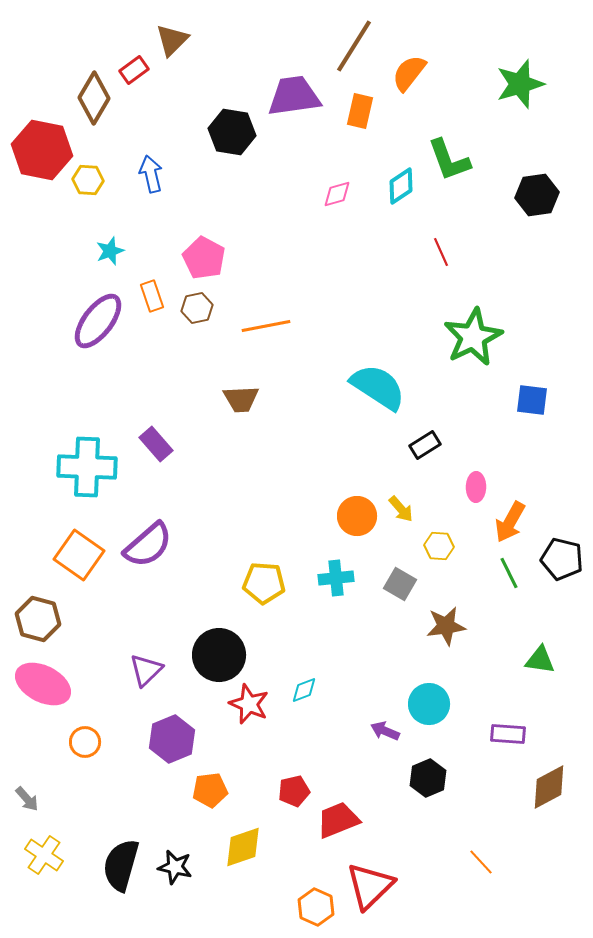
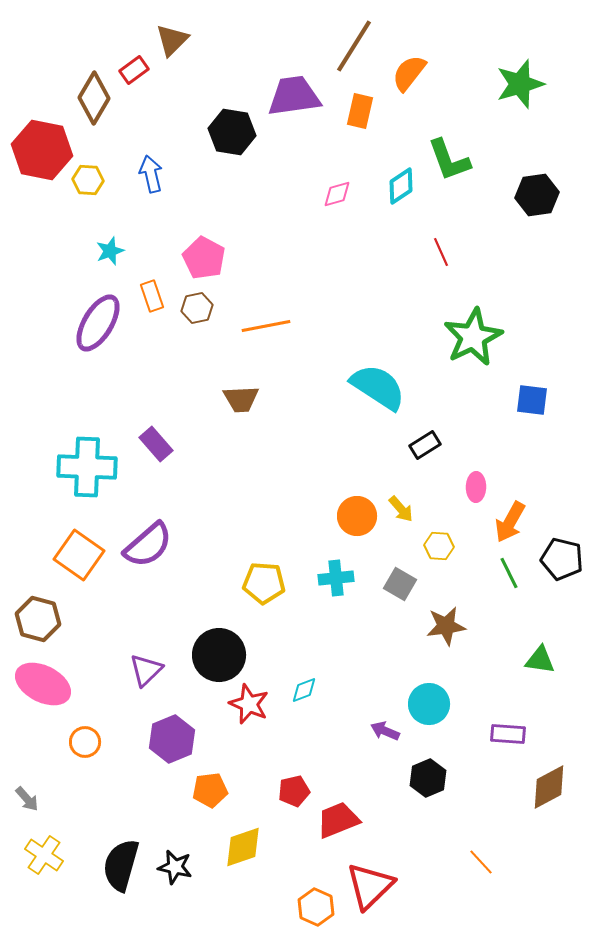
purple ellipse at (98, 321): moved 2 px down; rotated 6 degrees counterclockwise
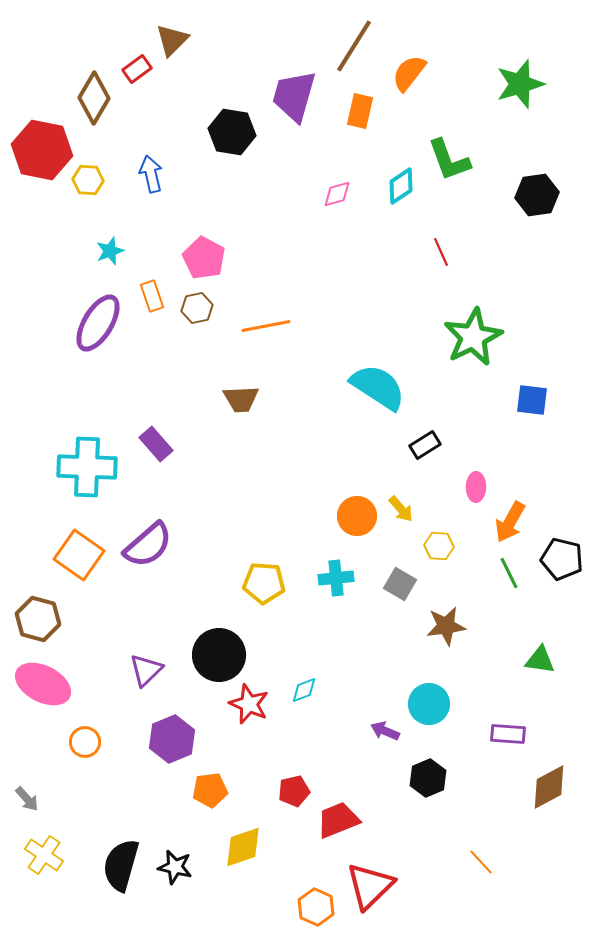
red rectangle at (134, 70): moved 3 px right, 1 px up
purple trapezoid at (294, 96): rotated 66 degrees counterclockwise
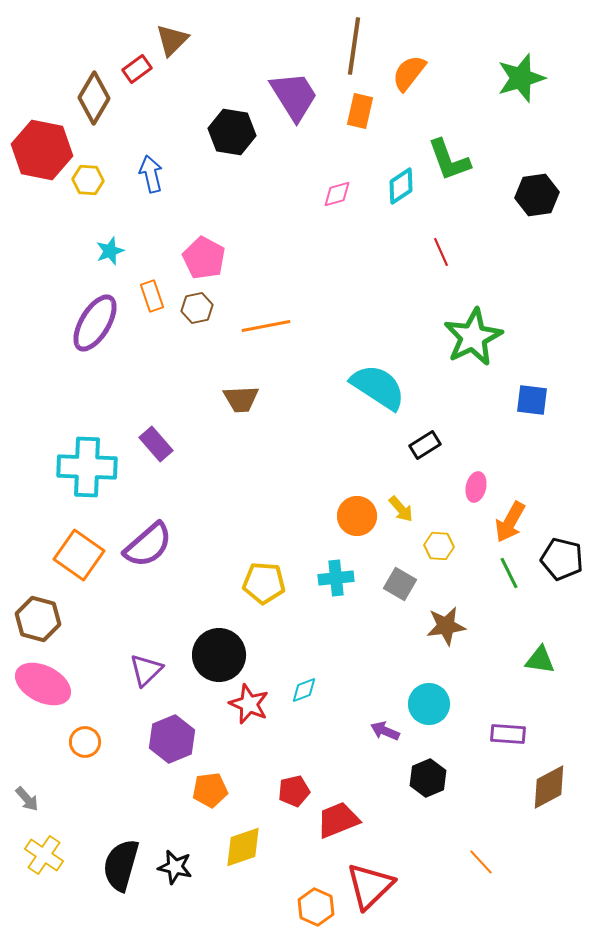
brown line at (354, 46): rotated 24 degrees counterclockwise
green star at (520, 84): moved 1 px right, 6 px up
purple trapezoid at (294, 96): rotated 132 degrees clockwise
purple ellipse at (98, 323): moved 3 px left
pink ellipse at (476, 487): rotated 12 degrees clockwise
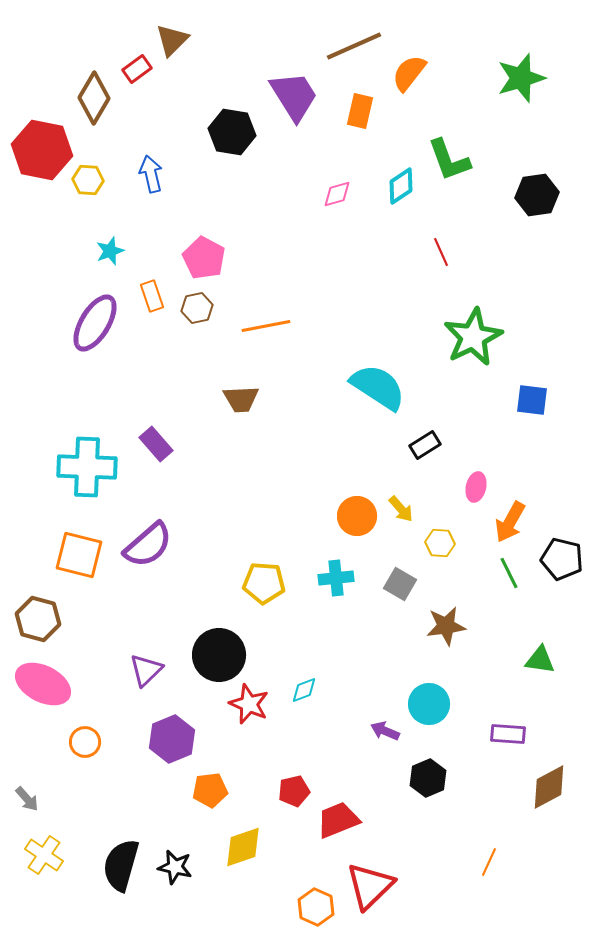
brown line at (354, 46): rotated 58 degrees clockwise
yellow hexagon at (439, 546): moved 1 px right, 3 px up
orange square at (79, 555): rotated 21 degrees counterclockwise
orange line at (481, 862): moved 8 px right; rotated 68 degrees clockwise
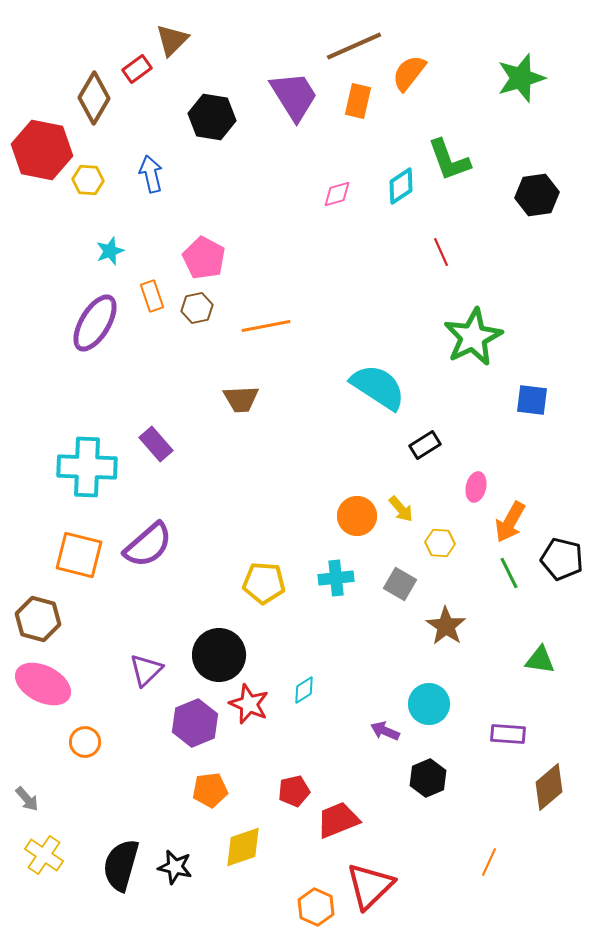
orange rectangle at (360, 111): moved 2 px left, 10 px up
black hexagon at (232, 132): moved 20 px left, 15 px up
brown star at (446, 626): rotated 30 degrees counterclockwise
cyan diamond at (304, 690): rotated 12 degrees counterclockwise
purple hexagon at (172, 739): moved 23 px right, 16 px up
brown diamond at (549, 787): rotated 12 degrees counterclockwise
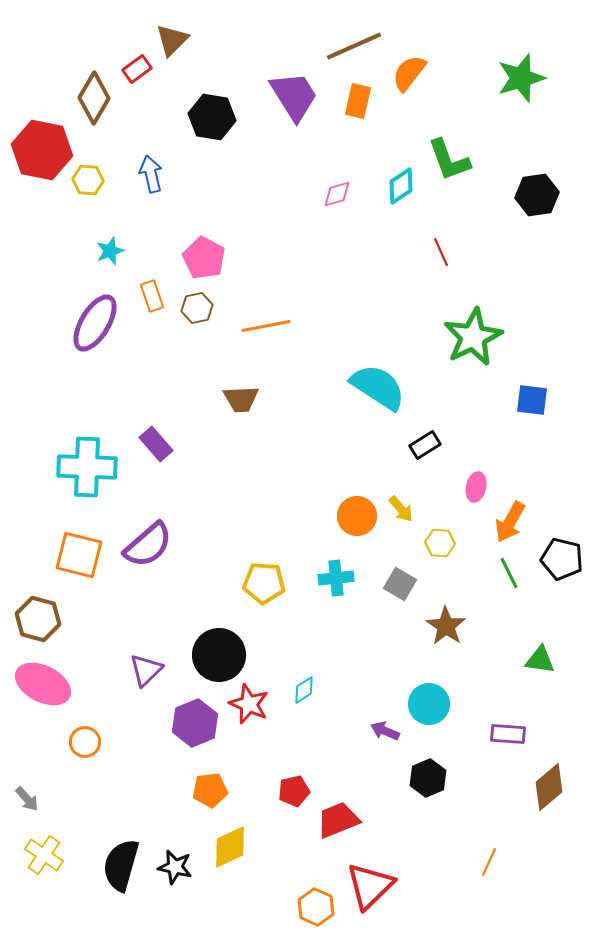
yellow diamond at (243, 847): moved 13 px left; rotated 6 degrees counterclockwise
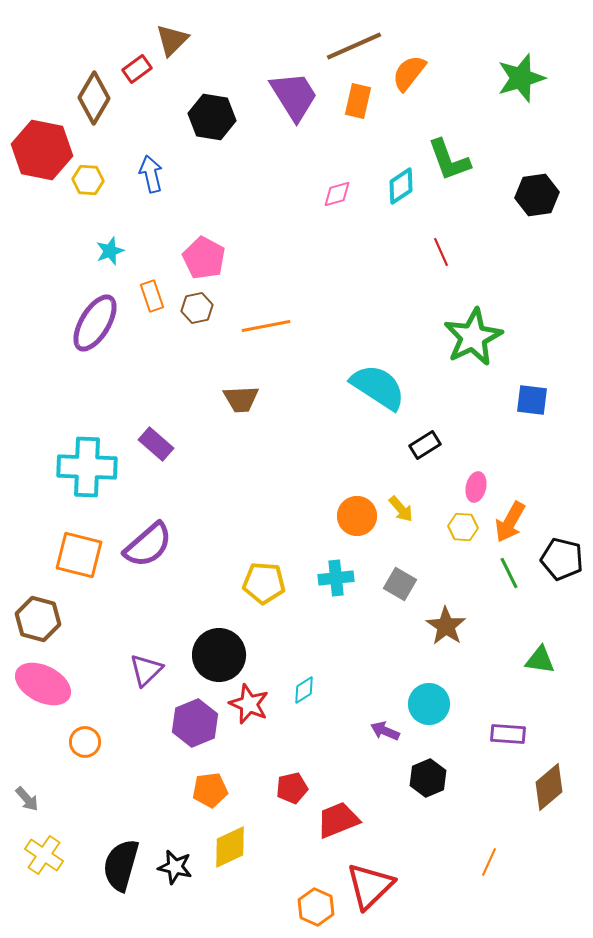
purple rectangle at (156, 444): rotated 8 degrees counterclockwise
yellow hexagon at (440, 543): moved 23 px right, 16 px up
red pentagon at (294, 791): moved 2 px left, 3 px up
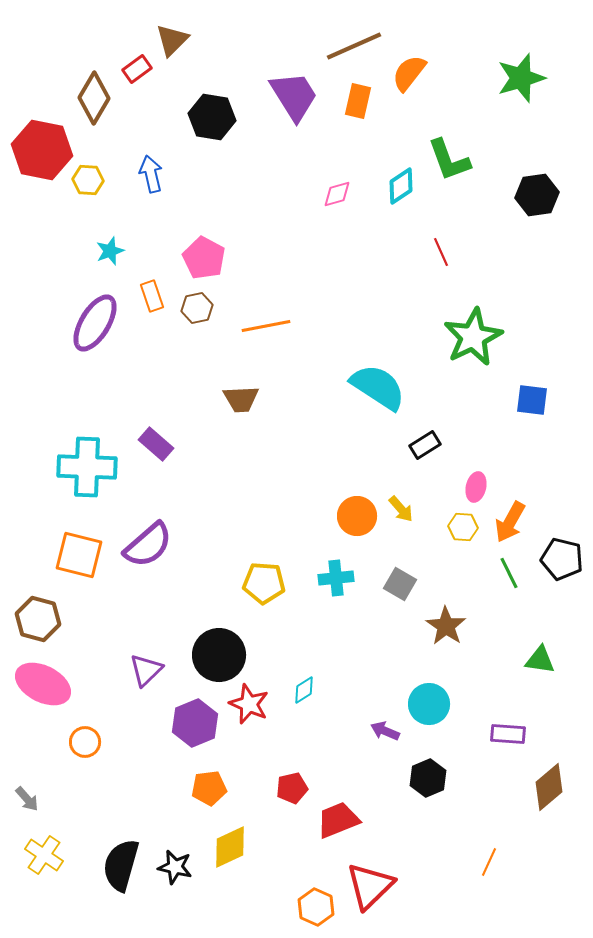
orange pentagon at (210, 790): moved 1 px left, 2 px up
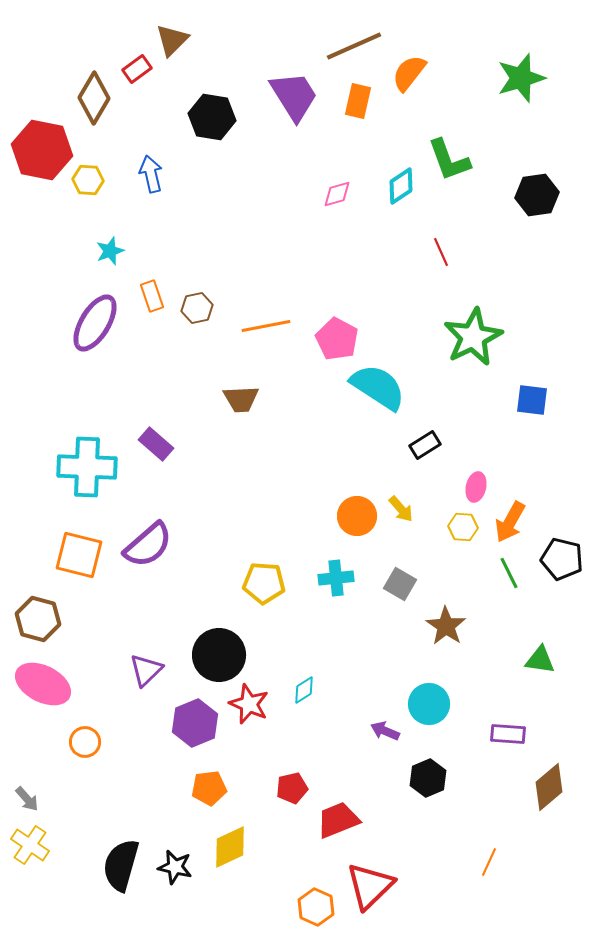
pink pentagon at (204, 258): moved 133 px right, 81 px down
yellow cross at (44, 855): moved 14 px left, 10 px up
